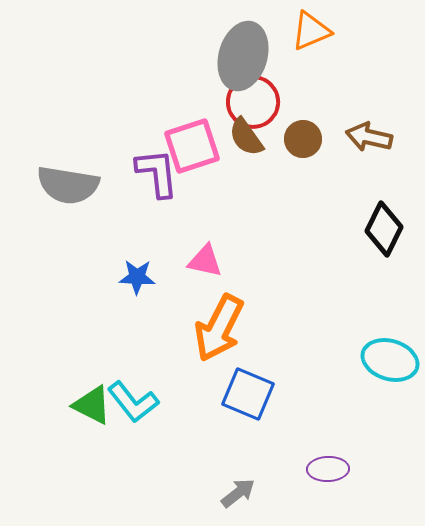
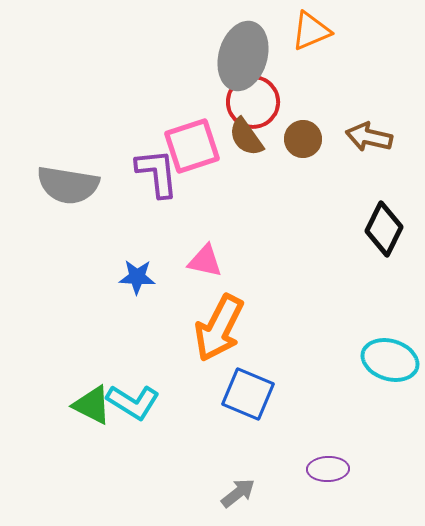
cyan L-shape: rotated 20 degrees counterclockwise
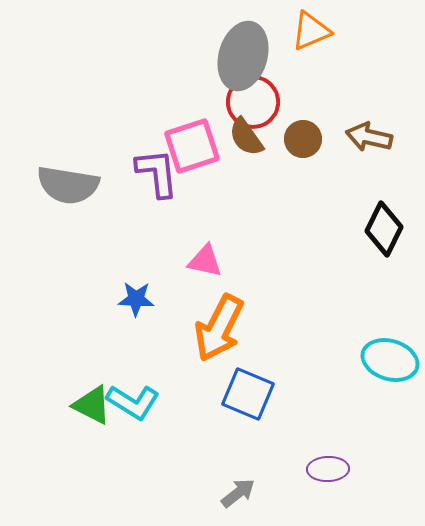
blue star: moved 1 px left, 22 px down
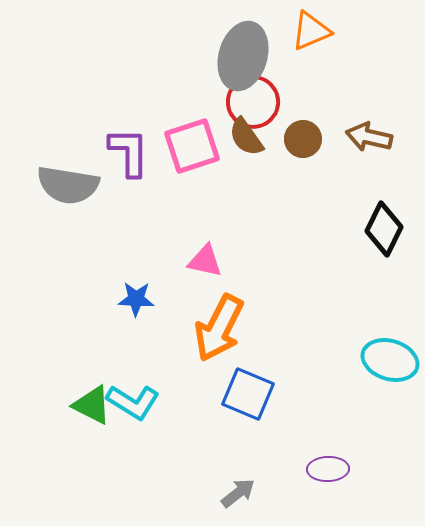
purple L-shape: moved 28 px left, 21 px up; rotated 6 degrees clockwise
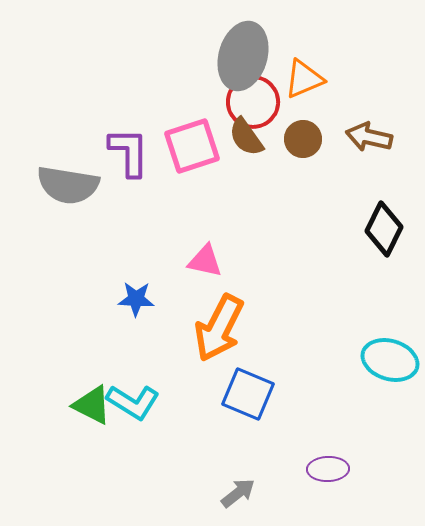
orange triangle: moved 7 px left, 48 px down
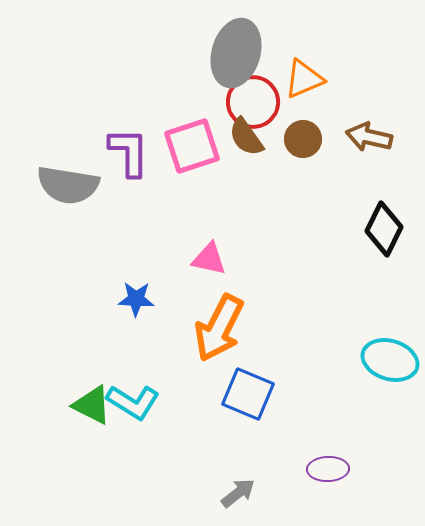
gray ellipse: moved 7 px left, 3 px up
pink triangle: moved 4 px right, 2 px up
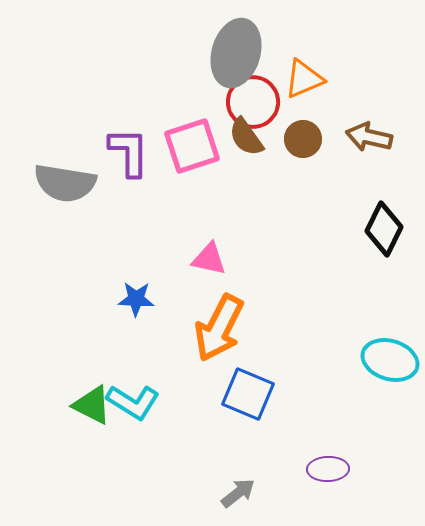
gray semicircle: moved 3 px left, 2 px up
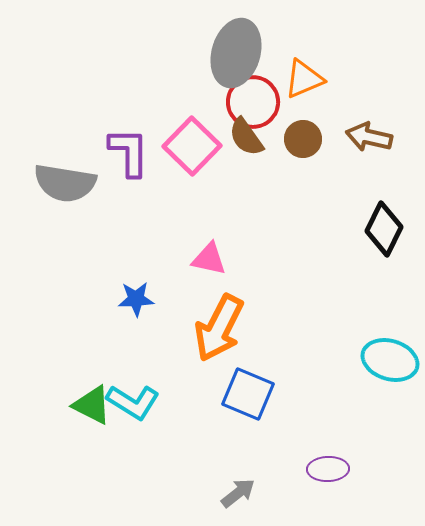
pink square: rotated 28 degrees counterclockwise
blue star: rotated 6 degrees counterclockwise
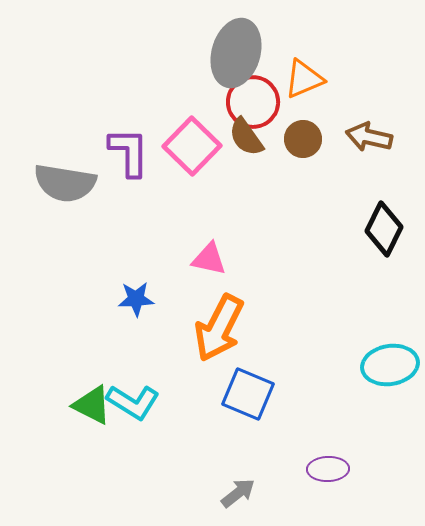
cyan ellipse: moved 5 px down; rotated 26 degrees counterclockwise
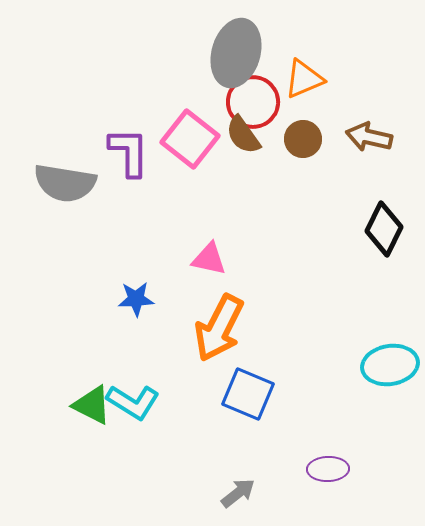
brown semicircle: moved 3 px left, 2 px up
pink square: moved 2 px left, 7 px up; rotated 6 degrees counterclockwise
